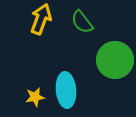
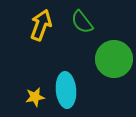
yellow arrow: moved 6 px down
green circle: moved 1 px left, 1 px up
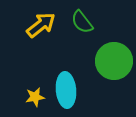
yellow arrow: rotated 32 degrees clockwise
green circle: moved 2 px down
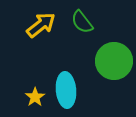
yellow star: rotated 24 degrees counterclockwise
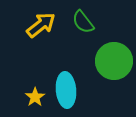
green semicircle: moved 1 px right
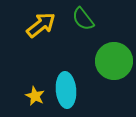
green semicircle: moved 3 px up
yellow star: moved 1 px up; rotated 12 degrees counterclockwise
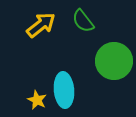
green semicircle: moved 2 px down
cyan ellipse: moved 2 px left
yellow star: moved 2 px right, 4 px down
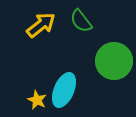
green semicircle: moved 2 px left
cyan ellipse: rotated 28 degrees clockwise
